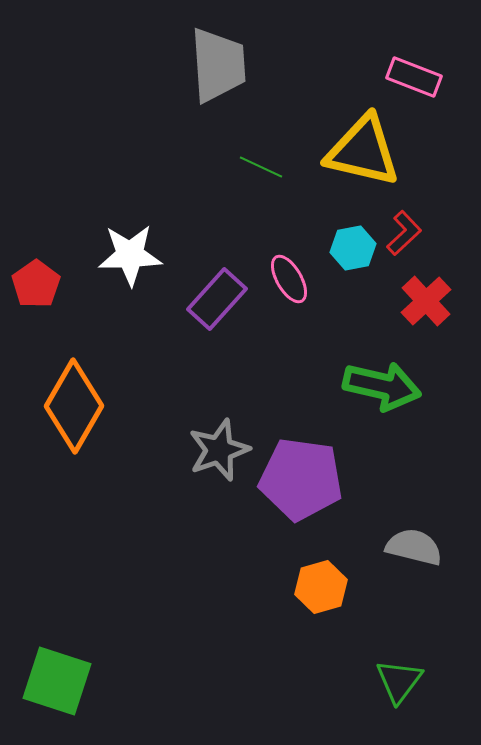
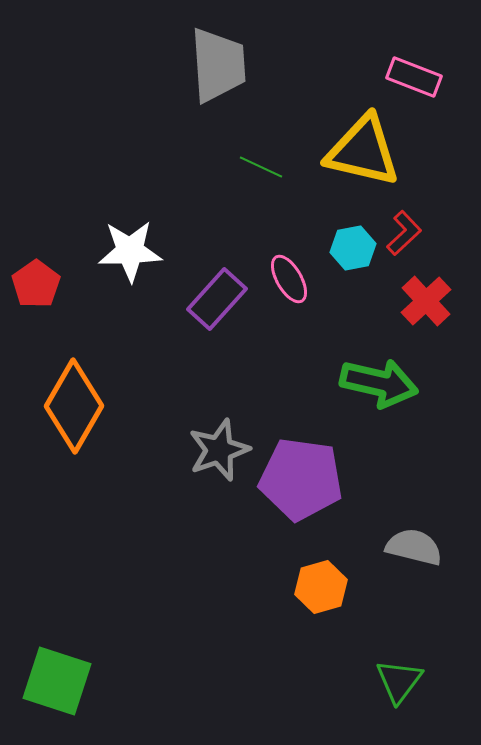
white star: moved 4 px up
green arrow: moved 3 px left, 3 px up
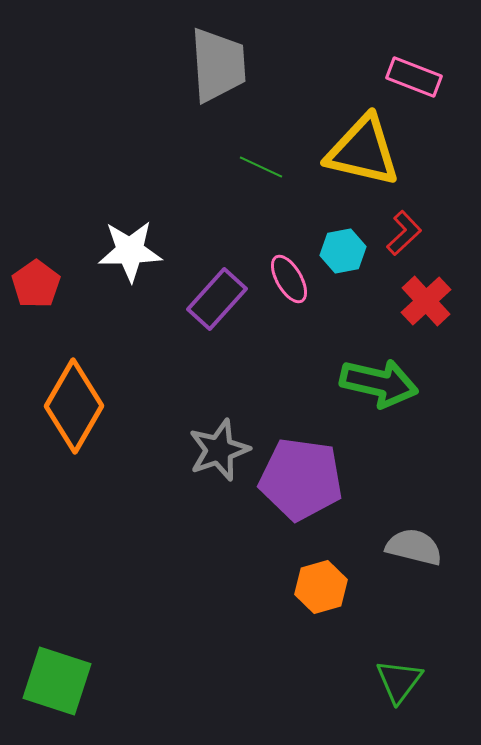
cyan hexagon: moved 10 px left, 3 px down
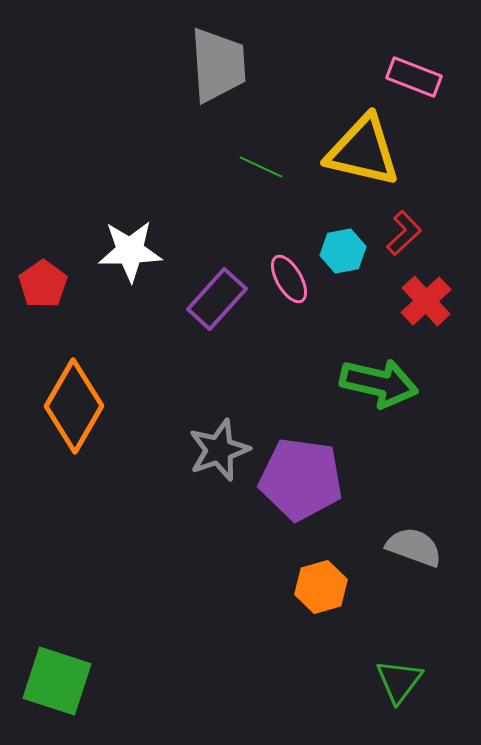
red pentagon: moved 7 px right
gray semicircle: rotated 6 degrees clockwise
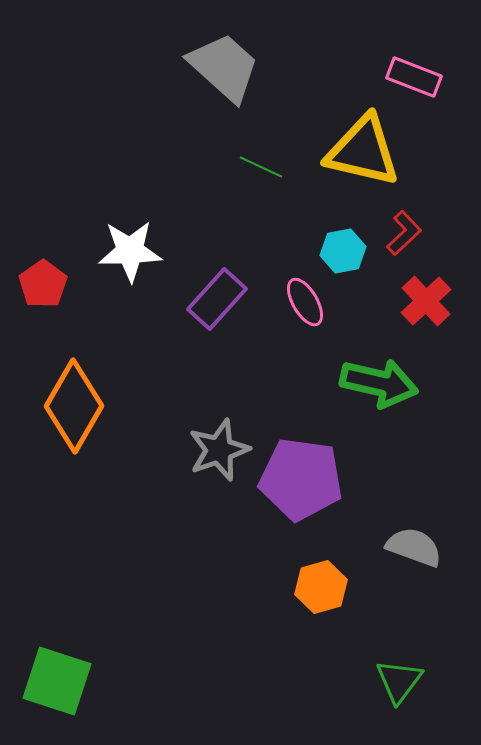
gray trapezoid: moved 6 px right, 2 px down; rotated 44 degrees counterclockwise
pink ellipse: moved 16 px right, 23 px down
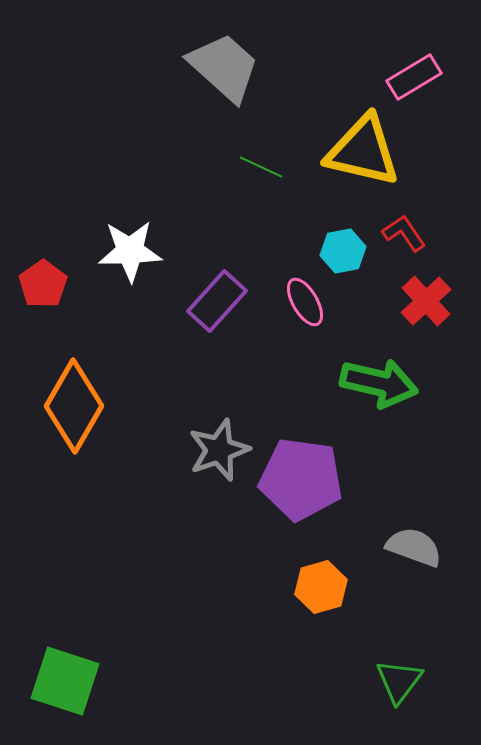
pink rectangle: rotated 52 degrees counterclockwise
red L-shape: rotated 81 degrees counterclockwise
purple rectangle: moved 2 px down
green square: moved 8 px right
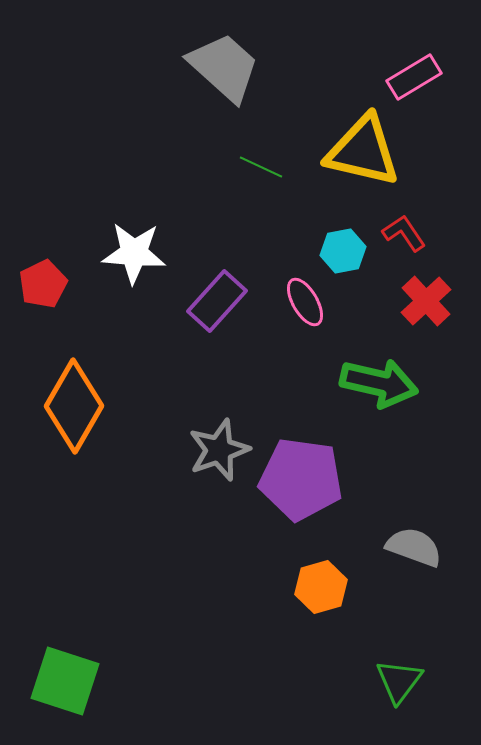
white star: moved 4 px right, 2 px down; rotated 6 degrees clockwise
red pentagon: rotated 9 degrees clockwise
